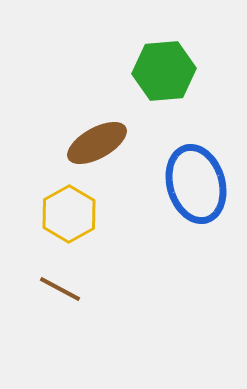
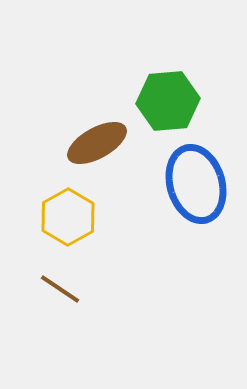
green hexagon: moved 4 px right, 30 px down
yellow hexagon: moved 1 px left, 3 px down
brown line: rotated 6 degrees clockwise
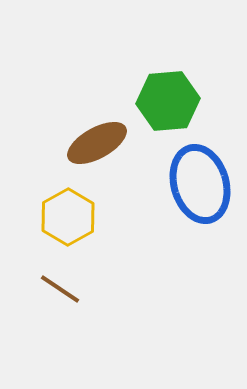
blue ellipse: moved 4 px right
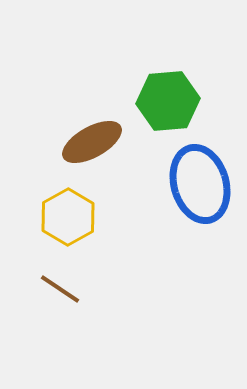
brown ellipse: moved 5 px left, 1 px up
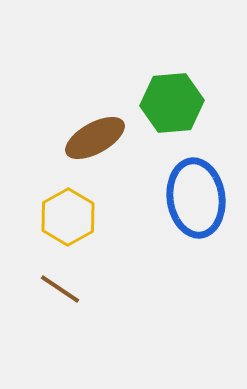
green hexagon: moved 4 px right, 2 px down
brown ellipse: moved 3 px right, 4 px up
blue ellipse: moved 4 px left, 14 px down; rotated 8 degrees clockwise
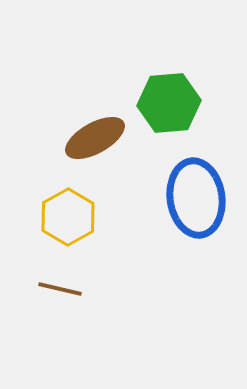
green hexagon: moved 3 px left
brown line: rotated 21 degrees counterclockwise
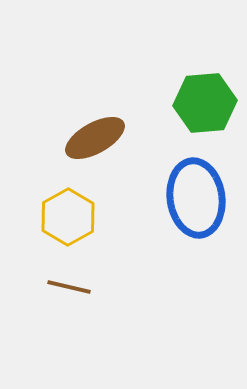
green hexagon: moved 36 px right
brown line: moved 9 px right, 2 px up
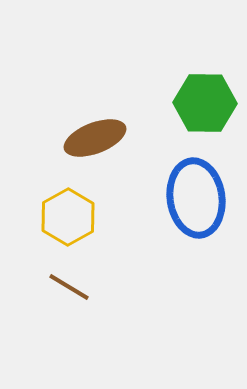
green hexagon: rotated 6 degrees clockwise
brown ellipse: rotated 8 degrees clockwise
brown line: rotated 18 degrees clockwise
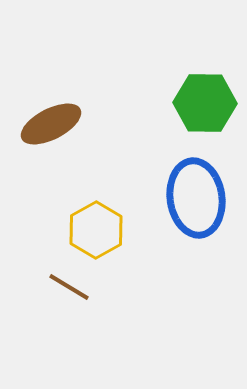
brown ellipse: moved 44 px left, 14 px up; rotated 6 degrees counterclockwise
yellow hexagon: moved 28 px right, 13 px down
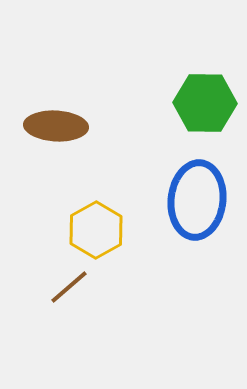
brown ellipse: moved 5 px right, 2 px down; rotated 30 degrees clockwise
blue ellipse: moved 1 px right, 2 px down; rotated 14 degrees clockwise
brown line: rotated 72 degrees counterclockwise
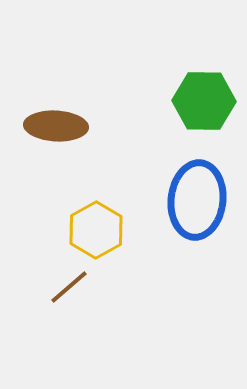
green hexagon: moved 1 px left, 2 px up
